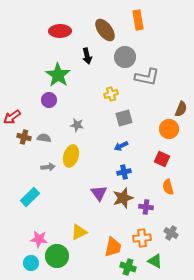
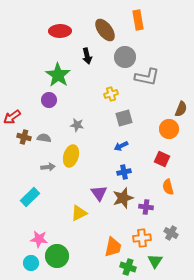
yellow triangle: moved 19 px up
green triangle: rotated 35 degrees clockwise
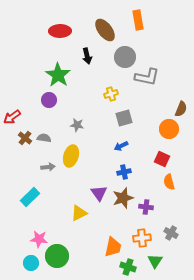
brown cross: moved 1 px right, 1 px down; rotated 24 degrees clockwise
orange semicircle: moved 1 px right, 5 px up
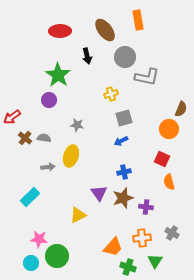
blue arrow: moved 5 px up
yellow triangle: moved 1 px left, 2 px down
gray cross: moved 1 px right
orange trapezoid: rotated 30 degrees clockwise
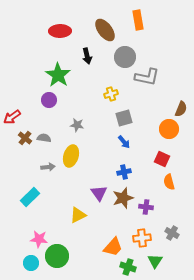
blue arrow: moved 3 px right, 1 px down; rotated 104 degrees counterclockwise
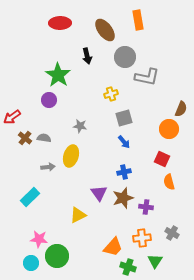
red ellipse: moved 8 px up
gray star: moved 3 px right, 1 px down
